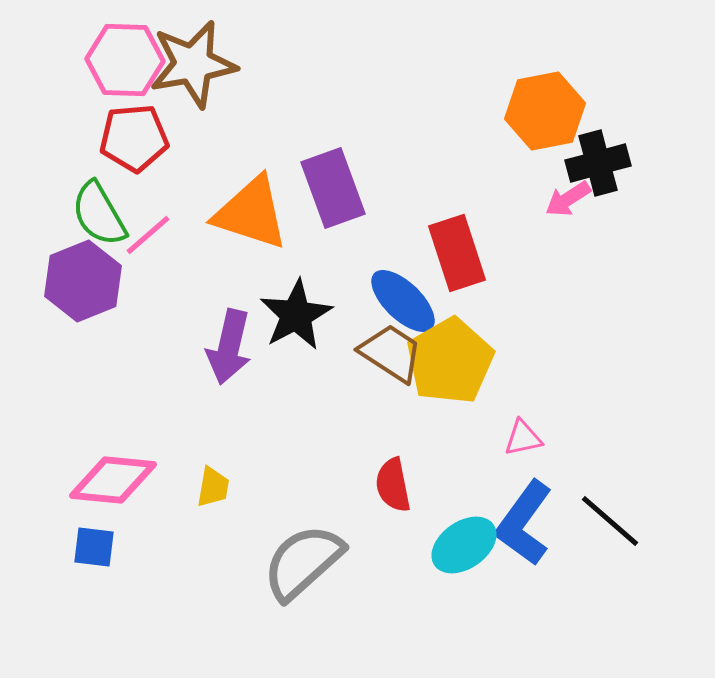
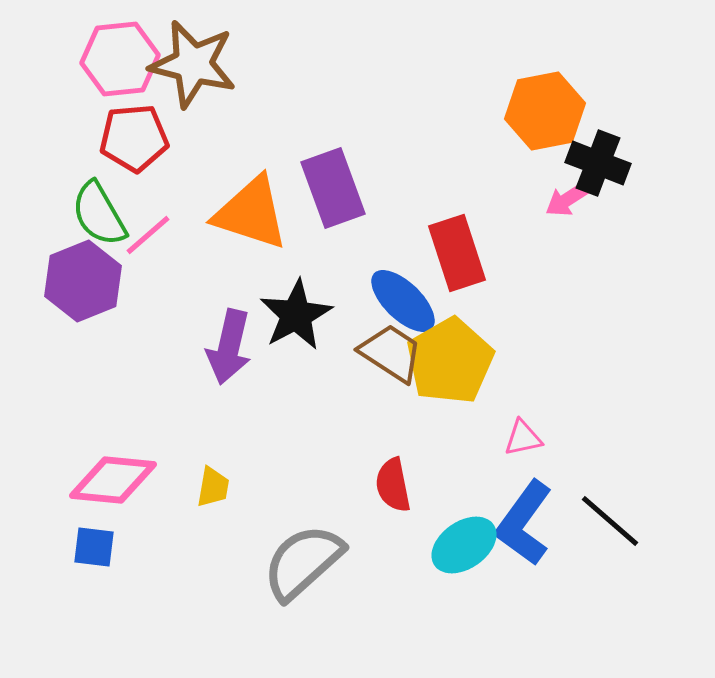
pink hexagon: moved 5 px left, 1 px up; rotated 8 degrees counterclockwise
brown star: rotated 24 degrees clockwise
black cross: rotated 36 degrees clockwise
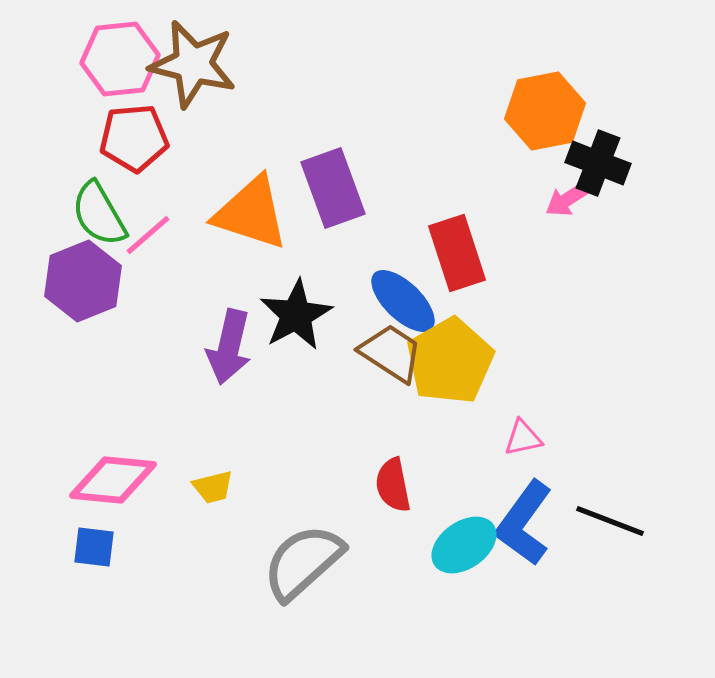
yellow trapezoid: rotated 66 degrees clockwise
black line: rotated 20 degrees counterclockwise
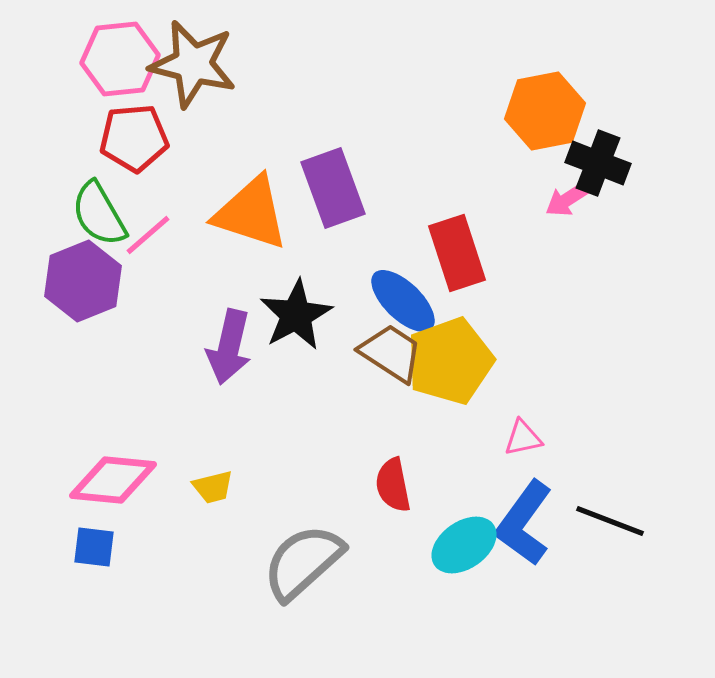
yellow pentagon: rotated 10 degrees clockwise
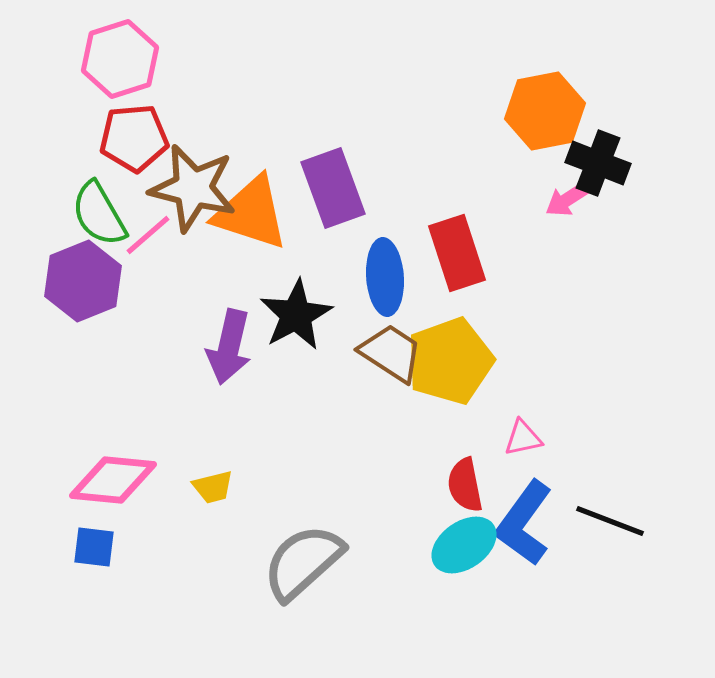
pink hexagon: rotated 12 degrees counterclockwise
brown star: moved 124 px down
blue ellipse: moved 18 px left, 24 px up; rotated 42 degrees clockwise
red semicircle: moved 72 px right
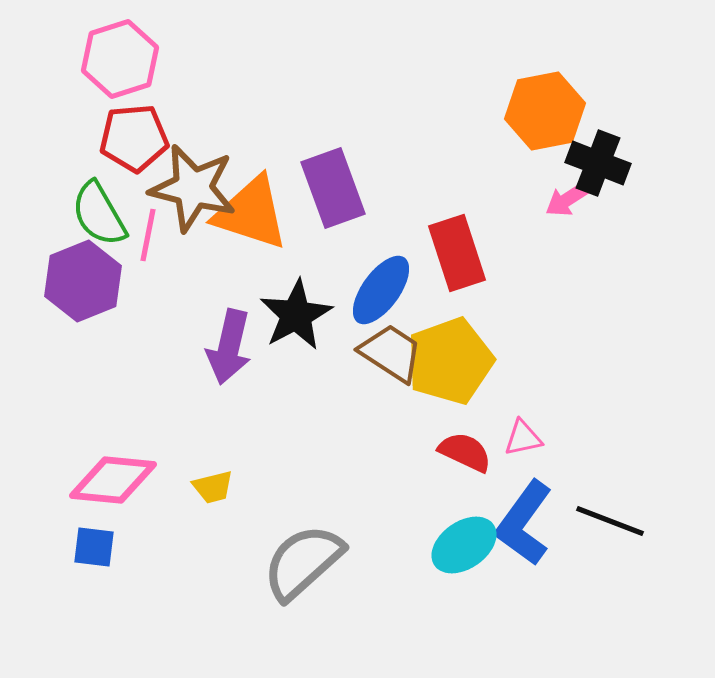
pink line: rotated 38 degrees counterclockwise
blue ellipse: moved 4 px left, 13 px down; rotated 40 degrees clockwise
red semicircle: moved 33 px up; rotated 126 degrees clockwise
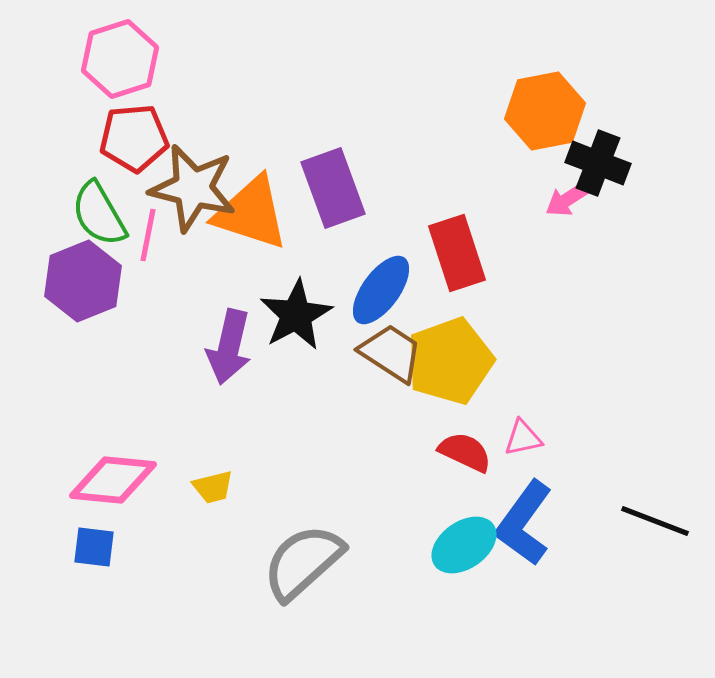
black line: moved 45 px right
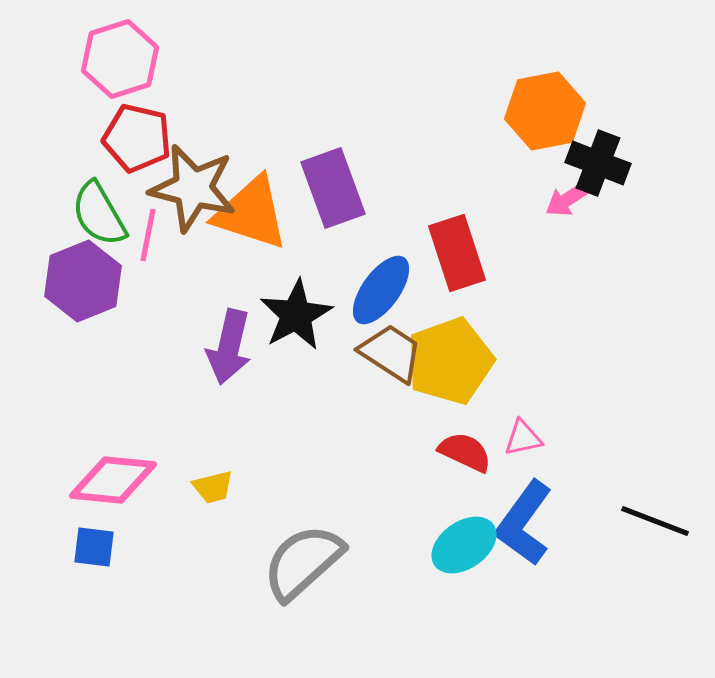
red pentagon: moved 3 px right; rotated 18 degrees clockwise
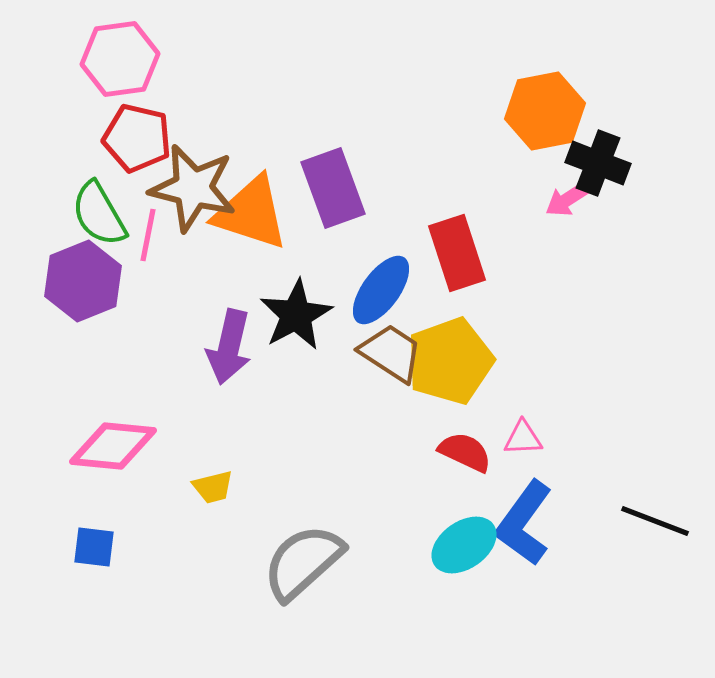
pink hexagon: rotated 10 degrees clockwise
pink triangle: rotated 9 degrees clockwise
pink diamond: moved 34 px up
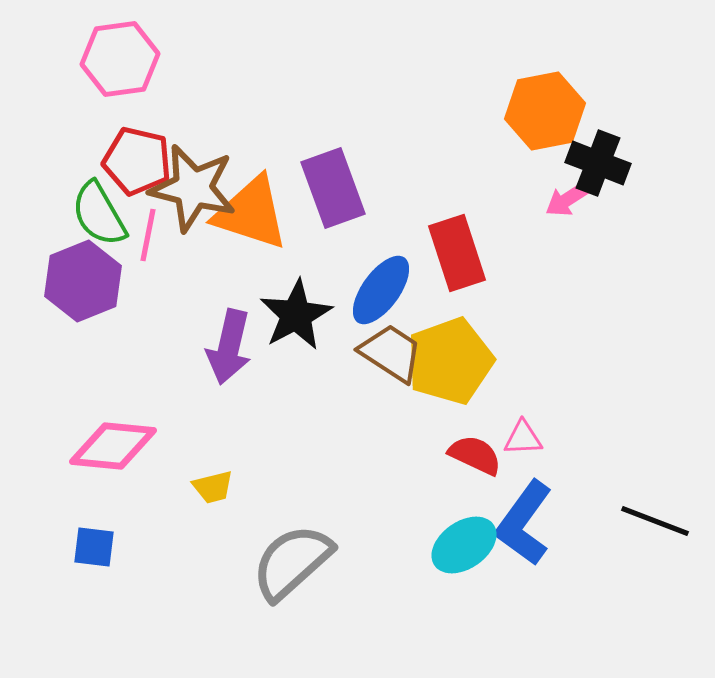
red pentagon: moved 23 px down
red semicircle: moved 10 px right, 3 px down
gray semicircle: moved 11 px left
